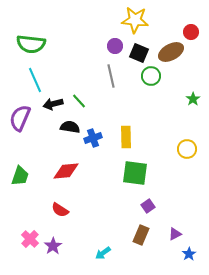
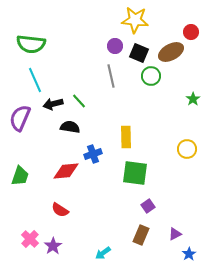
blue cross: moved 16 px down
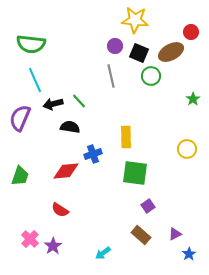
brown rectangle: rotated 72 degrees counterclockwise
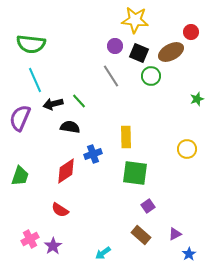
gray line: rotated 20 degrees counterclockwise
green star: moved 4 px right; rotated 16 degrees clockwise
red diamond: rotated 28 degrees counterclockwise
pink cross: rotated 18 degrees clockwise
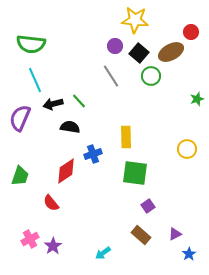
black square: rotated 18 degrees clockwise
red semicircle: moved 9 px left, 7 px up; rotated 18 degrees clockwise
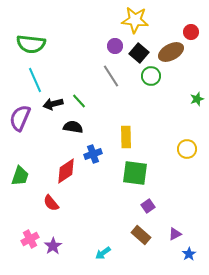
black semicircle: moved 3 px right
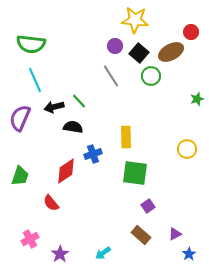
black arrow: moved 1 px right, 3 px down
purple star: moved 7 px right, 8 px down
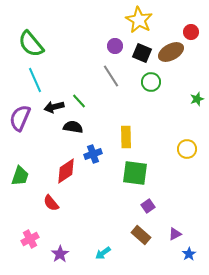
yellow star: moved 4 px right; rotated 24 degrees clockwise
green semicircle: rotated 44 degrees clockwise
black square: moved 3 px right; rotated 18 degrees counterclockwise
green circle: moved 6 px down
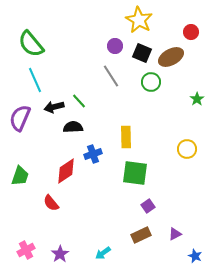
brown ellipse: moved 5 px down
green star: rotated 16 degrees counterclockwise
black semicircle: rotated 12 degrees counterclockwise
brown rectangle: rotated 66 degrees counterclockwise
pink cross: moved 4 px left, 11 px down
blue star: moved 6 px right, 2 px down; rotated 16 degrees counterclockwise
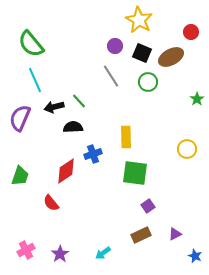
green circle: moved 3 px left
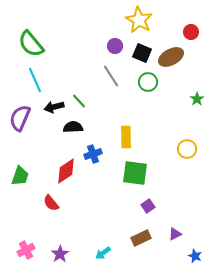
brown rectangle: moved 3 px down
